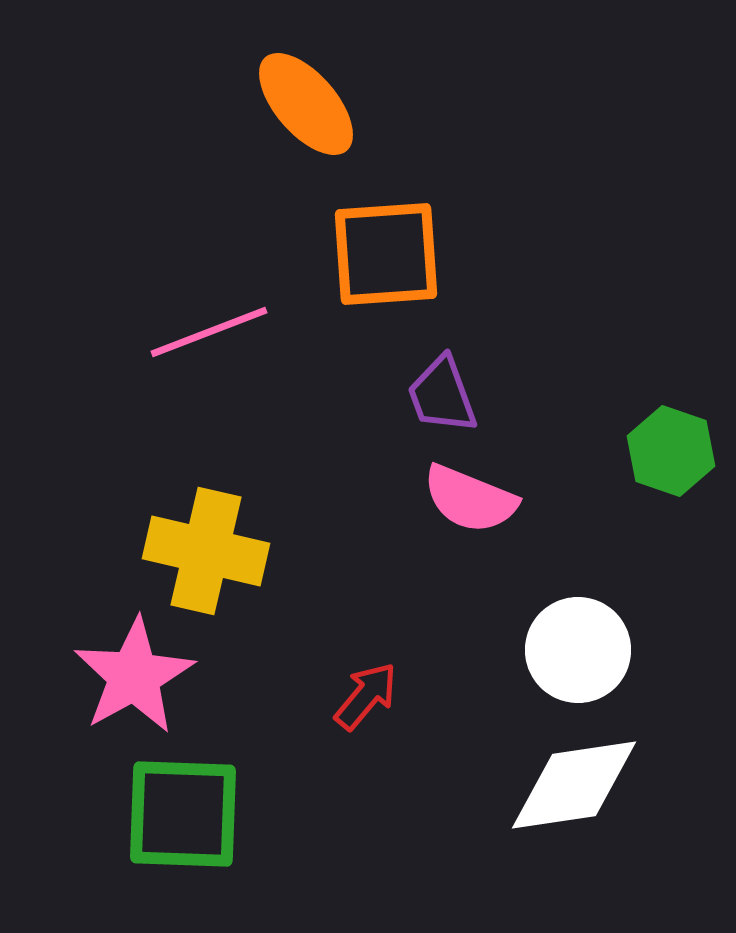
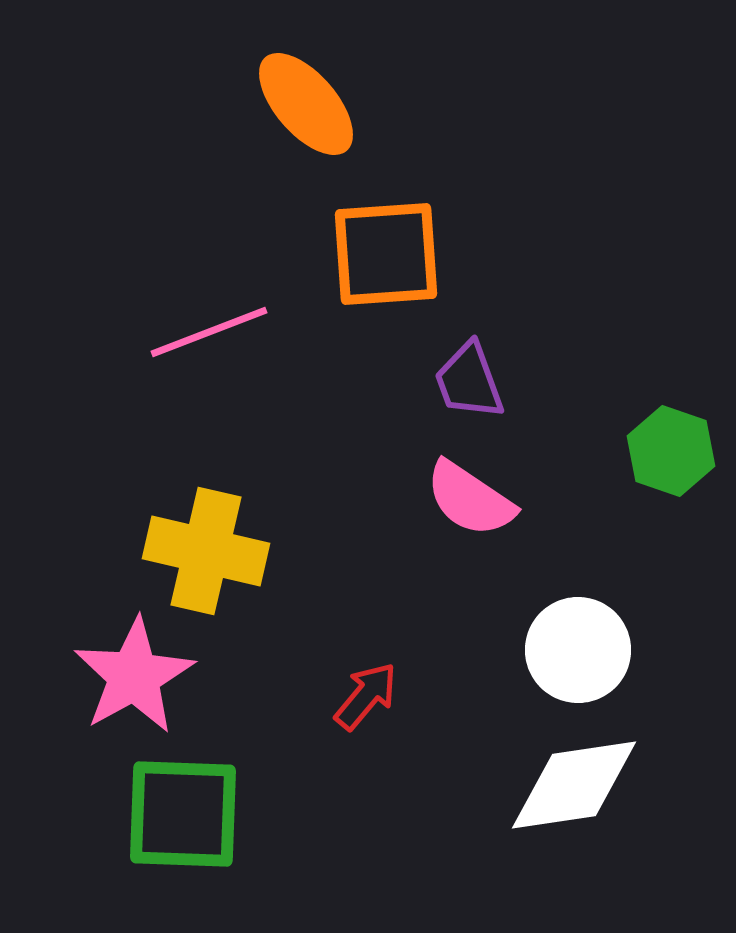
purple trapezoid: moved 27 px right, 14 px up
pink semicircle: rotated 12 degrees clockwise
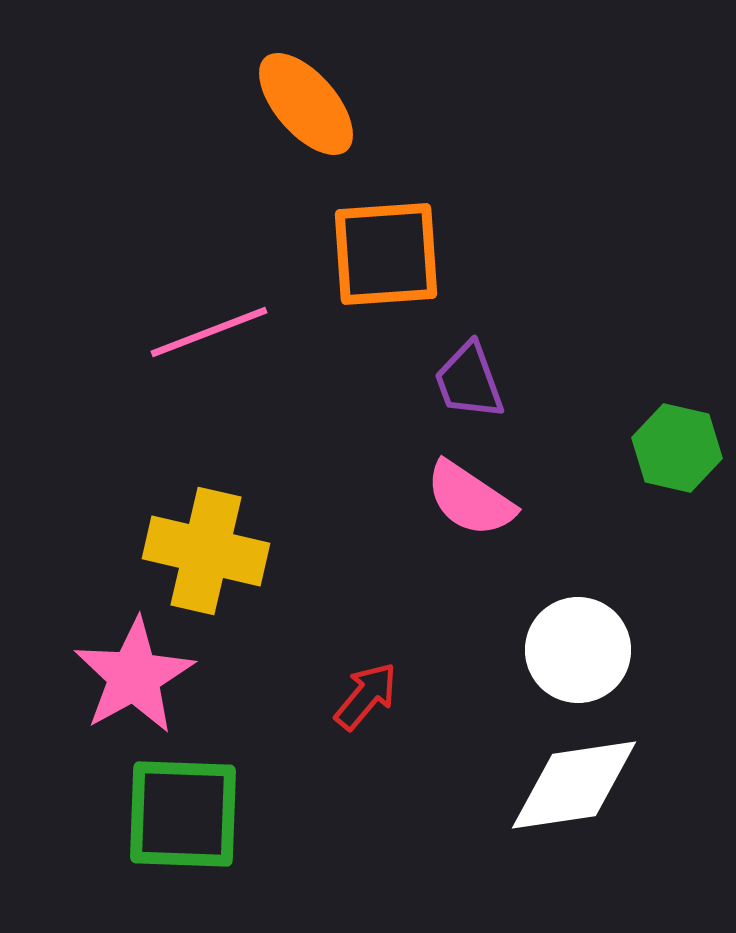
green hexagon: moved 6 px right, 3 px up; rotated 6 degrees counterclockwise
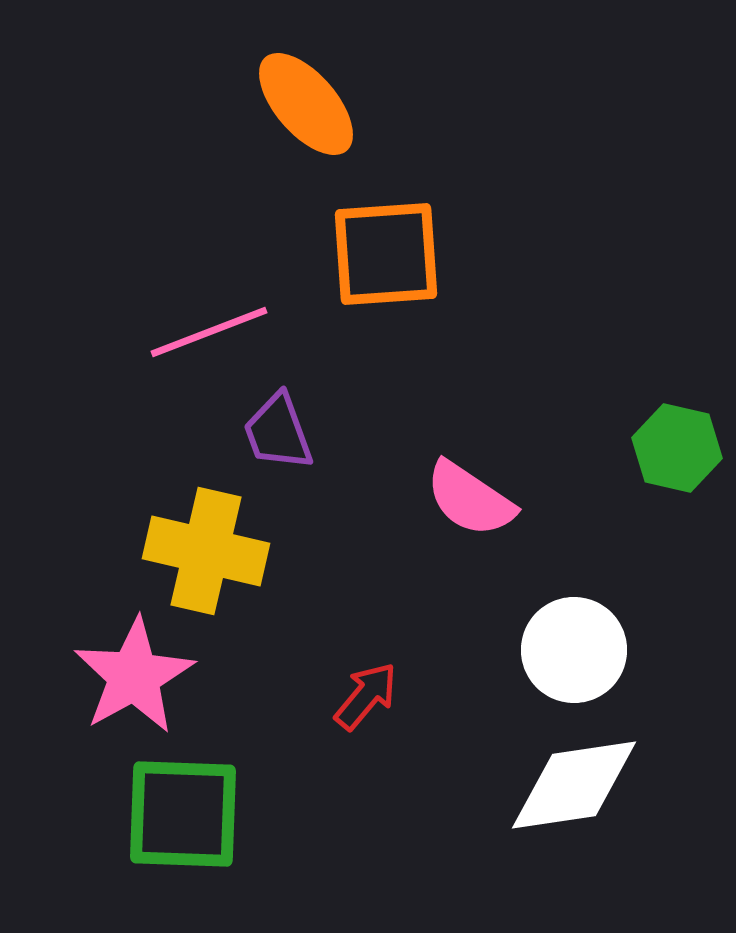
purple trapezoid: moved 191 px left, 51 px down
white circle: moved 4 px left
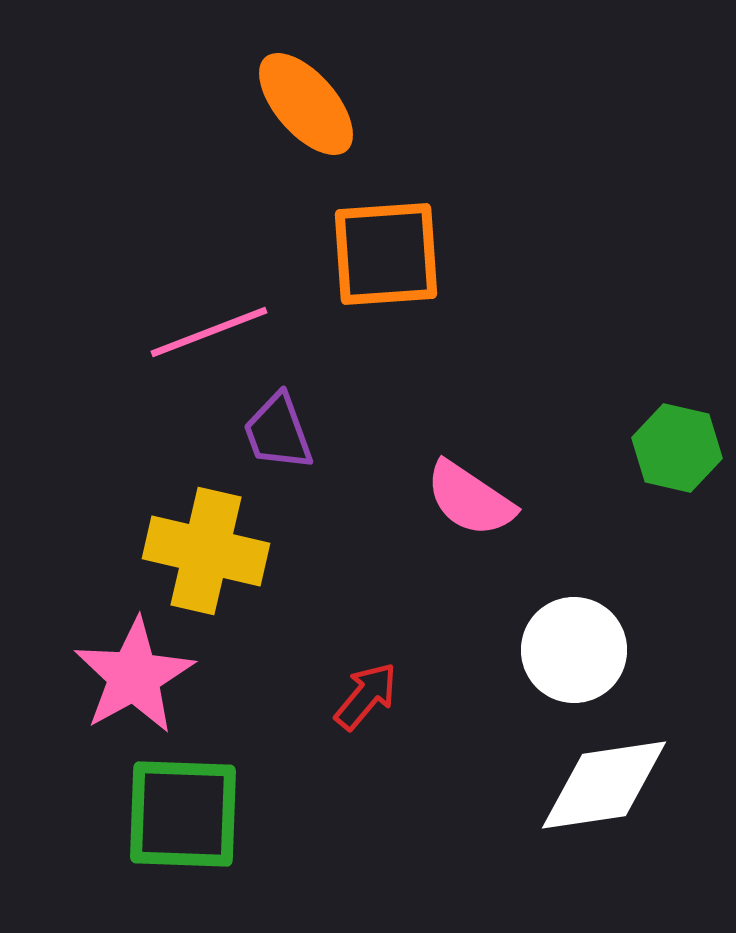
white diamond: moved 30 px right
